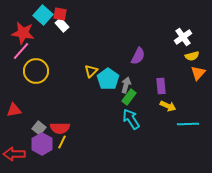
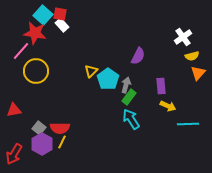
red star: moved 12 px right
red arrow: rotated 60 degrees counterclockwise
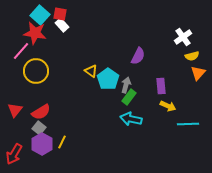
cyan square: moved 3 px left
yellow triangle: rotated 40 degrees counterclockwise
red triangle: moved 1 px right; rotated 42 degrees counterclockwise
cyan arrow: rotated 45 degrees counterclockwise
red semicircle: moved 19 px left, 16 px up; rotated 30 degrees counterclockwise
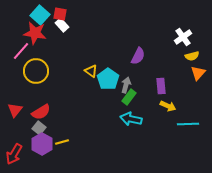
yellow line: rotated 48 degrees clockwise
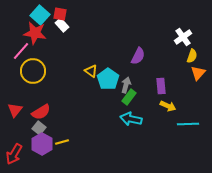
yellow semicircle: rotated 56 degrees counterclockwise
yellow circle: moved 3 px left
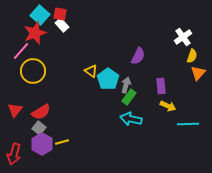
red star: rotated 30 degrees counterclockwise
red arrow: rotated 15 degrees counterclockwise
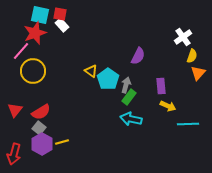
cyan square: rotated 30 degrees counterclockwise
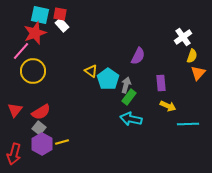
purple rectangle: moved 3 px up
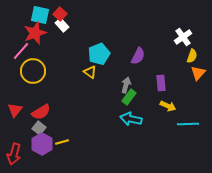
red square: rotated 32 degrees clockwise
yellow triangle: moved 1 px left, 1 px down
cyan pentagon: moved 9 px left, 25 px up; rotated 15 degrees clockwise
